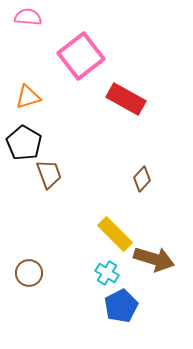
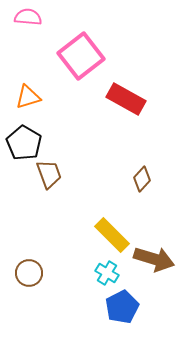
yellow rectangle: moved 3 px left, 1 px down
blue pentagon: moved 1 px right, 1 px down
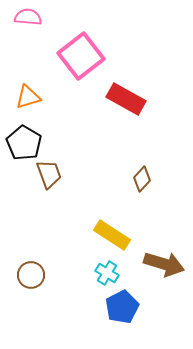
yellow rectangle: rotated 12 degrees counterclockwise
brown arrow: moved 10 px right, 5 px down
brown circle: moved 2 px right, 2 px down
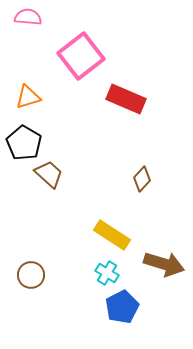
red rectangle: rotated 6 degrees counterclockwise
brown trapezoid: rotated 28 degrees counterclockwise
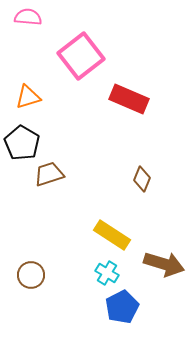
red rectangle: moved 3 px right
black pentagon: moved 2 px left
brown trapezoid: rotated 60 degrees counterclockwise
brown diamond: rotated 20 degrees counterclockwise
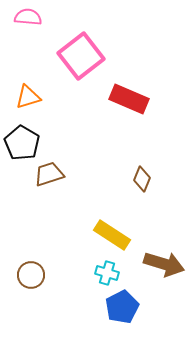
cyan cross: rotated 15 degrees counterclockwise
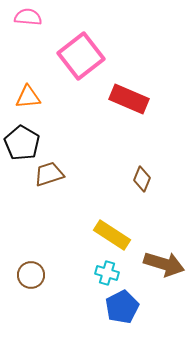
orange triangle: rotated 12 degrees clockwise
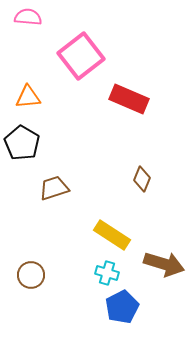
brown trapezoid: moved 5 px right, 14 px down
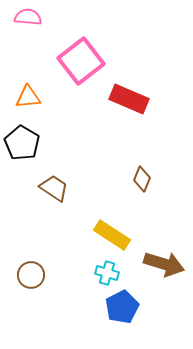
pink square: moved 5 px down
brown trapezoid: rotated 52 degrees clockwise
